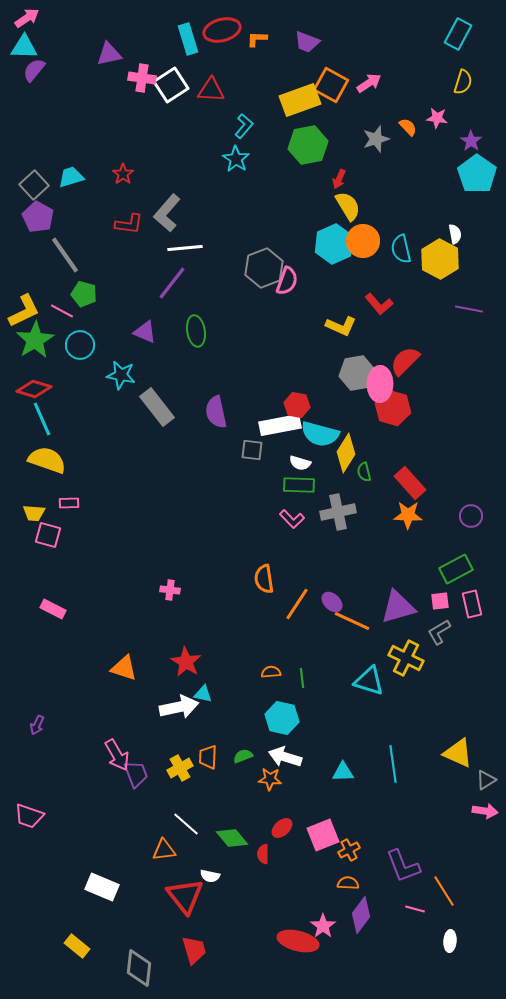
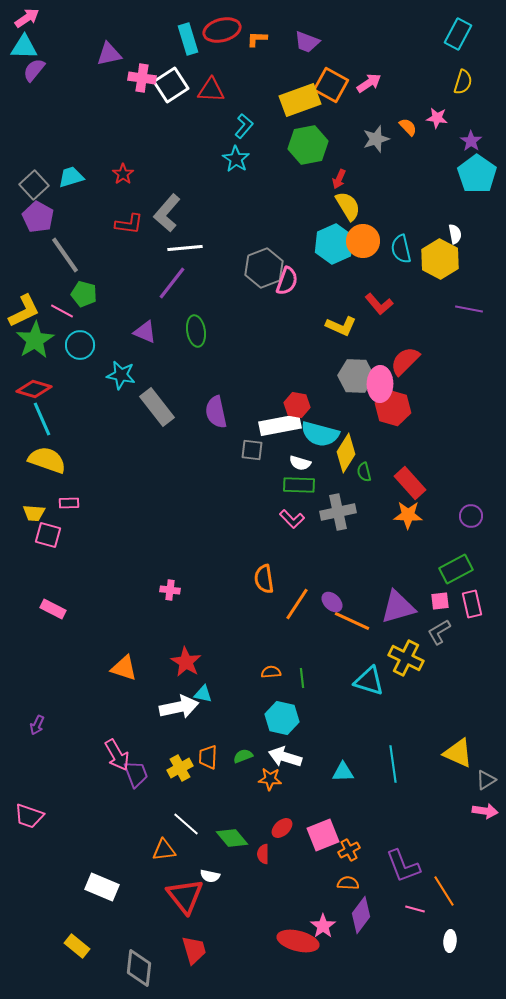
gray hexagon at (357, 373): moved 1 px left, 3 px down; rotated 12 degrees clockwise
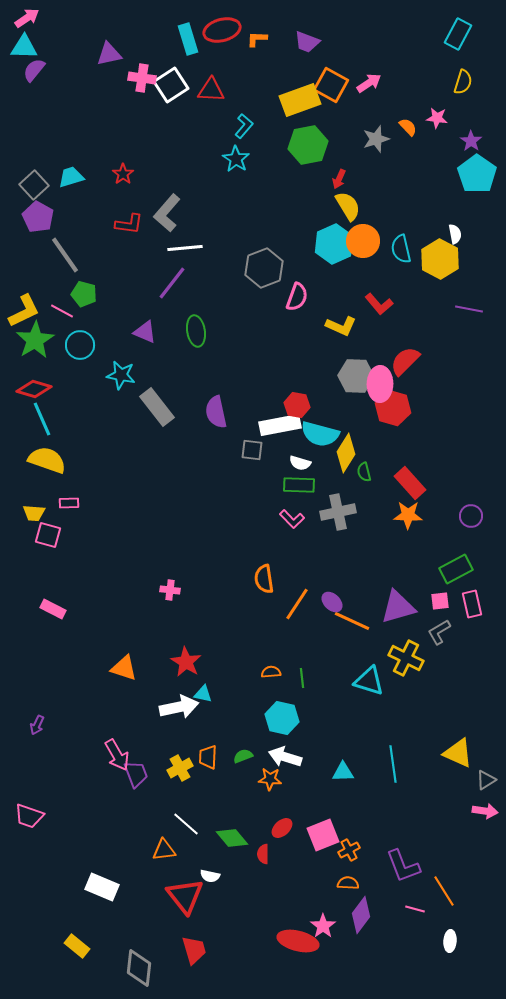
pink semicircle at (287, 281): moved 10 px right, 16 px down
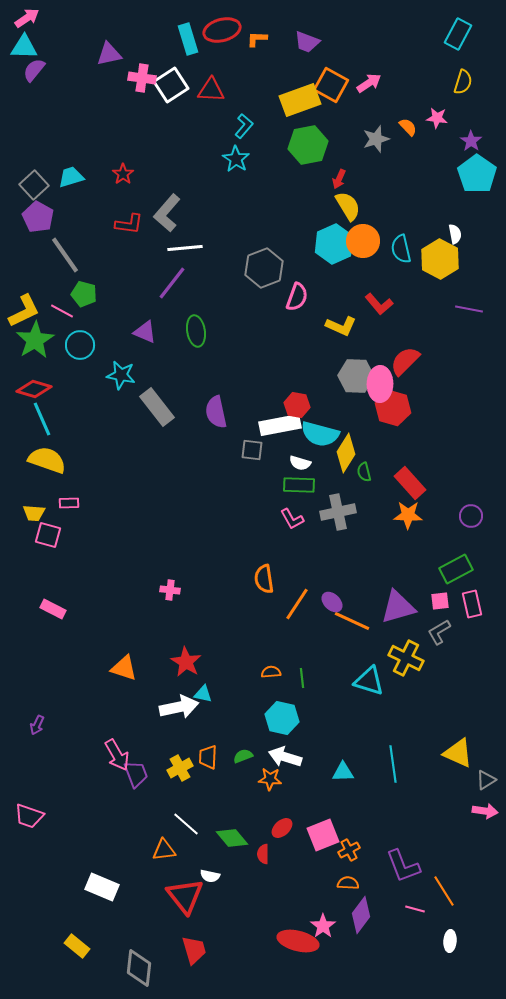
pink L-shape at (292, 519): rotated 15 degrees clockwise
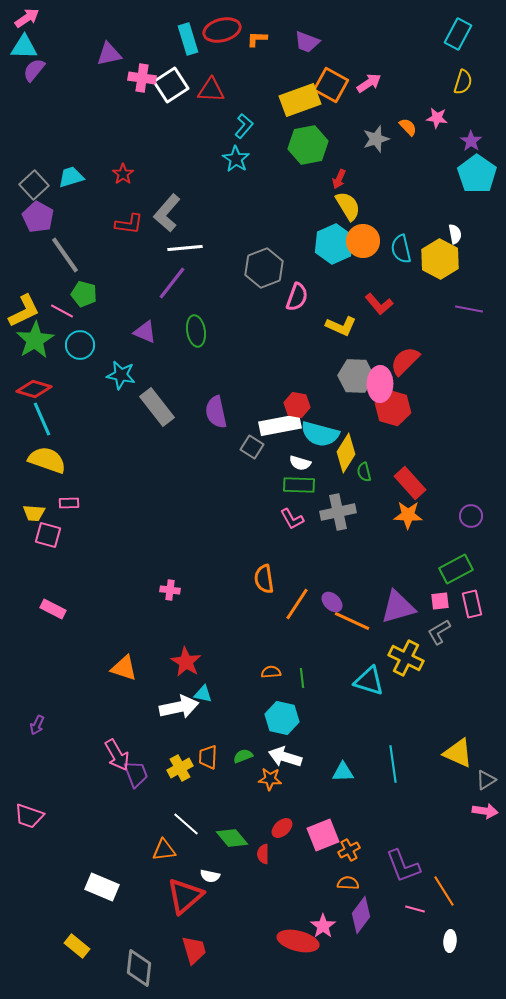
gray square at (252, 450): moved 3 px up; rotated 25 degrees clockwise
red triangle at (185, 896): rotated 27 degrees clockwise
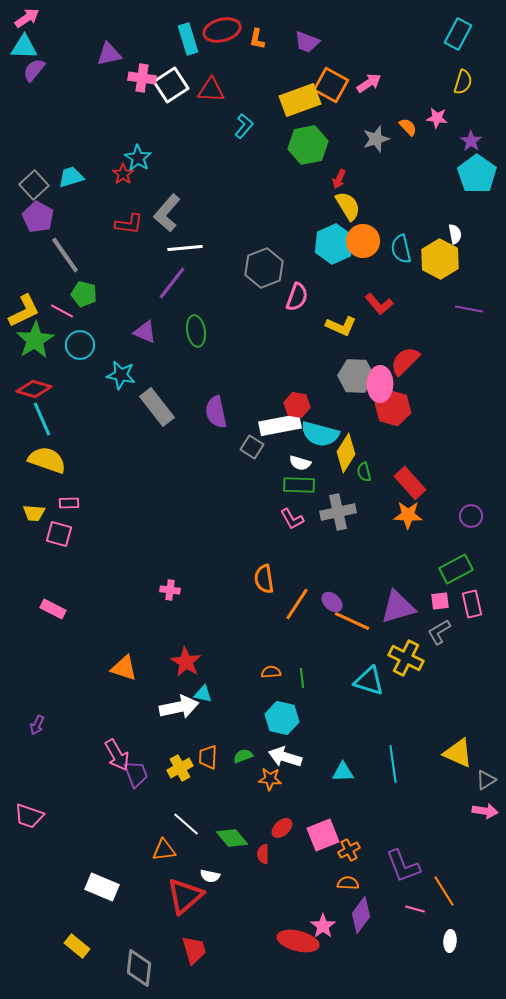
orange L-shape at (257, 39): rotated 80 degrees counterclockwise
cyan star at (236, 159): moved 98 px left, 1 px up
pink square at (48, 535): moved 11 px right, 1 px up
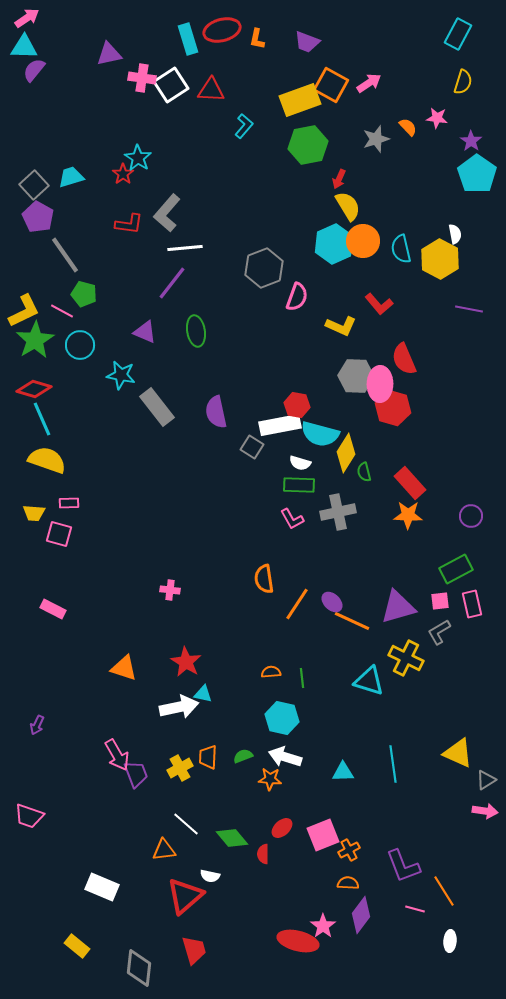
red semicircle at (405, 361): moved 1 px left, 2 px up; rotated 68 degrees counterclockwise
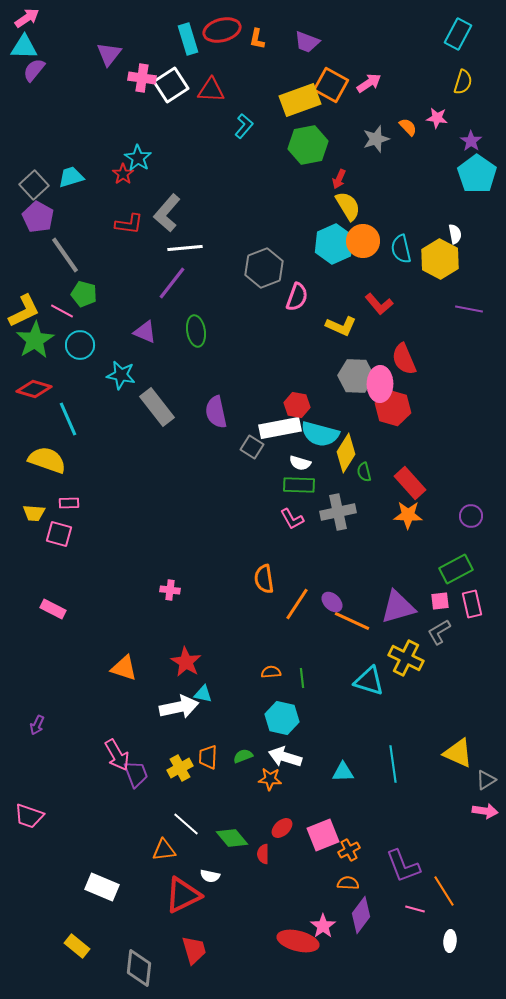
purple triangle at (109, 54): rotated 40 degrees counterclockwise
cyan line at (42, 419): moved 26 px right
white rectangle at (280, 425): moved 3 px down
red triangle at (185, 896): moved 2 px left, 1 px up; rotated 15 degrees clockwise
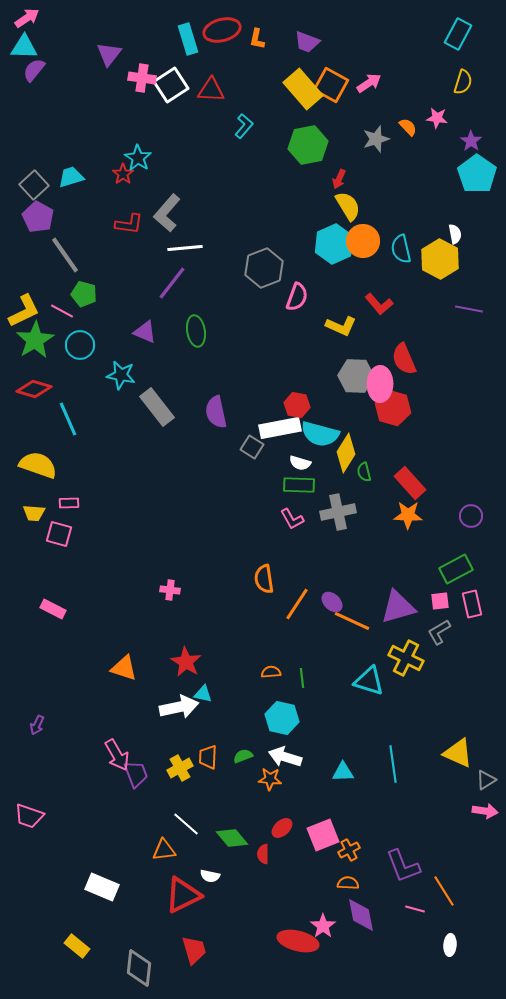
yellow rectangle at (300, 100): moved 3 px right, 11 px up; rotated 69 degrees clockwise
yellow semicircle at (47, 460): moved 9 px left, 5 px down
purple diamond at (361, 915): rotated 48 degrees counterclockwise
white ellipse at (450, 941): moved 4 px down
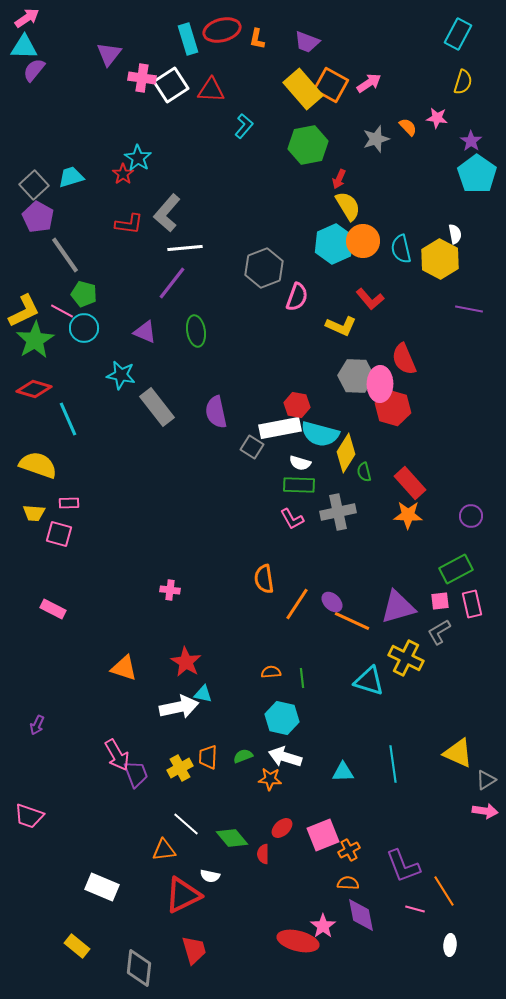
red L-shape at (379, 304): moved 9 px left, 5 px up
cyan circle at (80, 345): moved 4 px right, 17 px up
